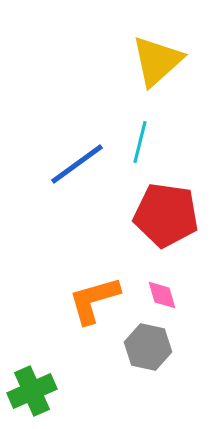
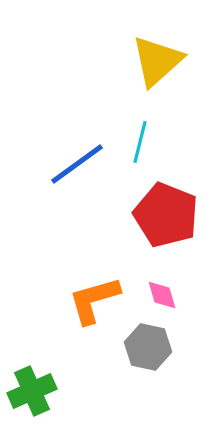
red pentagon: rotated 14 degrees clockwise
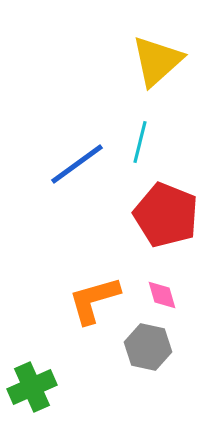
green cross: moved 4 px up
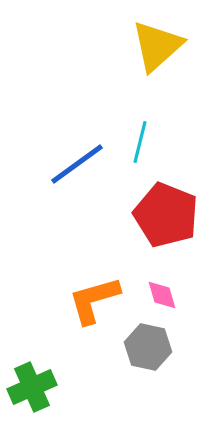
yellow triangle: moved 15 px up
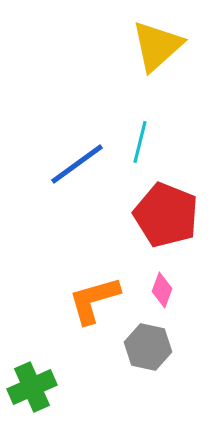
pink diamond: moved 5 px up; rotated 36 degrees clockwise
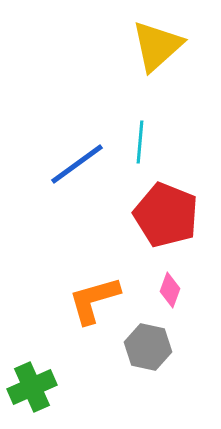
cyan line: rotated 9 degrees counterclockwise
pink diamond: moved 8 px right
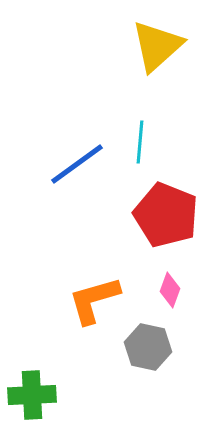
green cross: moved 8 px down; rotated 21 degrees clockwise
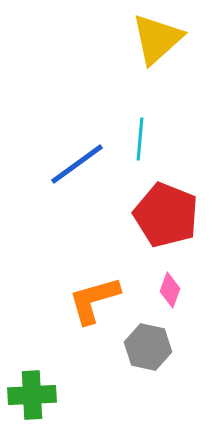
yellow triangle: moved 7 px up
cyan line: moved 3 px up
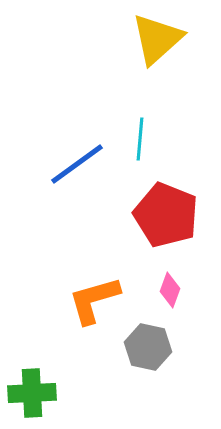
green cross: moved 2 px up
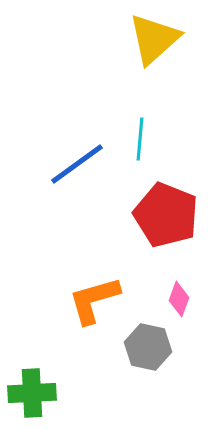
yellow triangle: moved 3 px left
pink diamond: moved 9 px right, 9 px down
